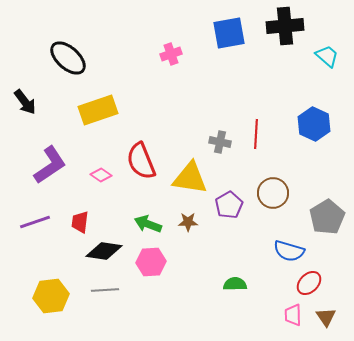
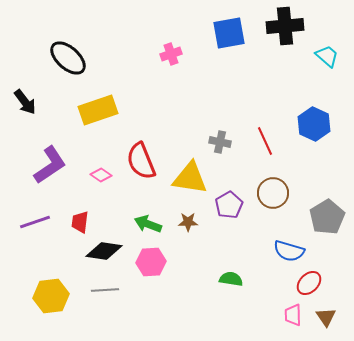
red line: moved 9 px right, 7 px down; rotated 28 degrees counterclockwise
green semicircle: moved 4 px left, 5 px up; rotated 10 degrees clockwise
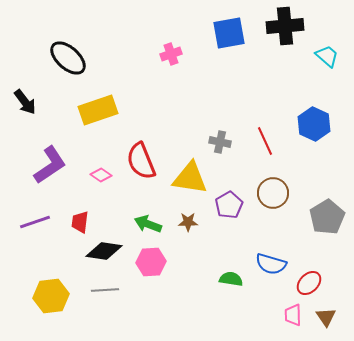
blue semicircle: moved 18 px left, 13 px down
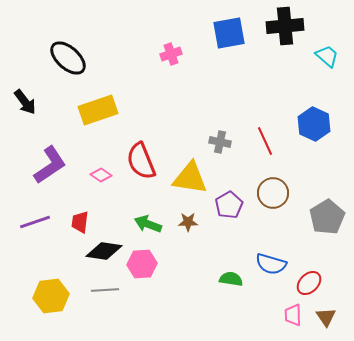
pink hexagon: moved 9 px left, 2 px down
